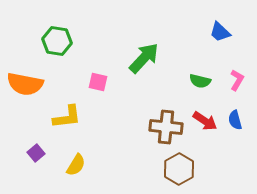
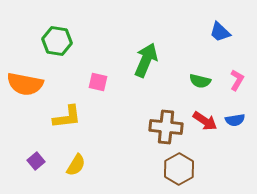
green arrow: moved 2 px right, 2 px down; rotated 20 degrees counterclockwise
blue semicircle: rotated 84 degrees counterclockwise
purple square: moved 8 px down
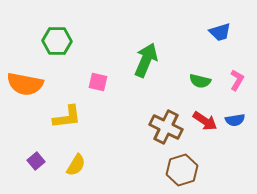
blue trapezoid: rotated 60 degrees counterclockwise
green hexagon: rotated 8 degrees counterclockwise
brown cross: rotated 20 degrees clockwise
brown hexagon: moved 3 px right, 1 px down; rotated 12 degrees clockwise
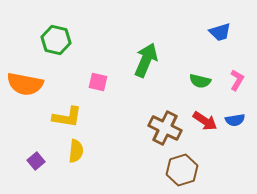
green hexagon: moved 1 px left, 1 px up; rotated 12 degrees clockwise
yellow L-shape: rotated 16 degrees clockwise
brown cross: moved 1 px left, 1 px down
yellow semicircle: moved 14 px up; rotated 25 degrees counterclockwise
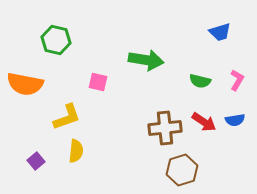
green arrow: rotated 76 degrees clockwise
yellow L-shape: rotated 28 degrees counterclockwise
red arrow: moved 1 px left, 1 px down
brown cross: rotated 32 degrees counterclockwise
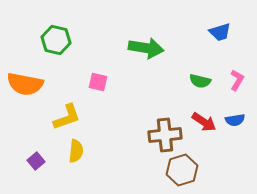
green arrow: moved 12 px up
brown cross: moved 7 px down
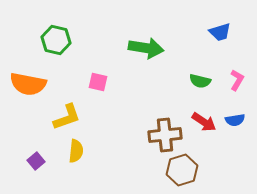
orange semicircle: moved 3 px right
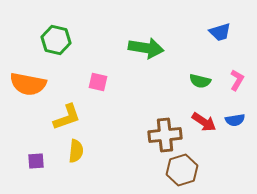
purple square: rotated 36 degrees clockwise
